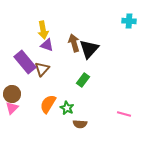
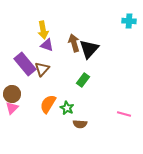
purple rectangle: moved 2 px down
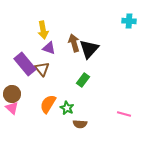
purple triangle: moved 2 px right, 3 px down
brown triangle: rotated 21 degrees counterclockwise
pink triangle: rotated 32 degrees counterclockwise
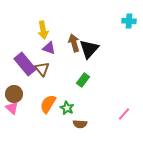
brown circle: moved 2 px right
pink line: rotated 64 degrees counterclockwise
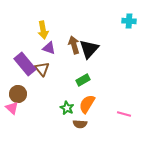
brown arrow: moved 2 px down
green rectangle: rotated 24 degrees clockwise
brown circle: moved 4 px right
orange semicircle: moved 39 px right
pink line: rotated 64 degrees clockwise
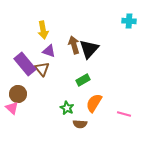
purple triangle: moved 3 px down
orange semicircle: moved 7 px right, 1 px up
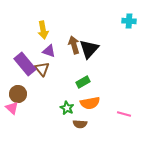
green rectangle: moved 2 px down
orange semicircle: moved 4 px left; rotated 132 degrees counterclockwise
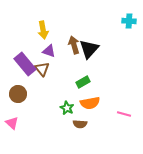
pink triangle: moved 15 px down
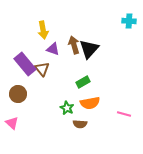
purple triangle: moved 4 px right, 2 px up
